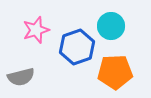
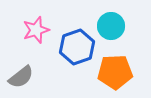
gray semicircle: rotated 24 degrees counterclockwise
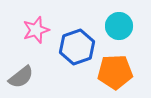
cyan circle: moved 8 px right
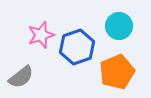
pink star: moved 5 px right, 5 px down
orange pentagon: moved 2 px right; rotated 20 degrees counterclockwise
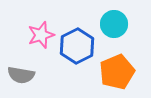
cyan circle: moved 5 px left, 2 px up
blue hexagon: moved 1 px up; rotated 8 degrees counterclockwise
gray semicircle: moved 2 px up; rotated 48 degrees clockwise
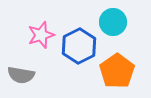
cyan circle: moved 1 px left, 2 px up
blue hexagon: moved 2 px right
orange pentagon: moved 1 px up; rotated 12 degrees counterclockwise
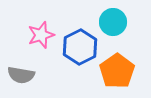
blue hexagon: moved 1 px right, 1 px down
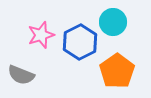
blue hexagon: moved 5 px up
gray semicircle: rotated 12 degrees clockwise
